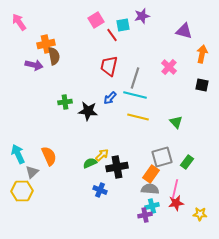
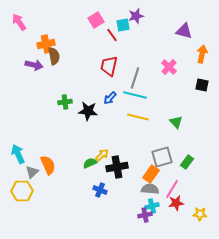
purple star: moved 6 px left
orange semicircle: moved 1 px left, 9 px down
pink line: moved 3 px left; rotated 18 degrees clockwise
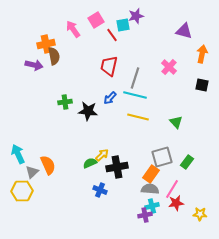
pink arrow: moved 54 px right, 7 px down
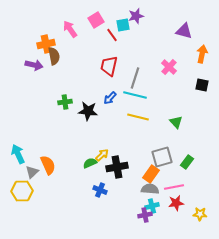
pink arrow: moved 3 px left
pink line: moved 2 px right, 2 px up; rotated 48 degrees clockwise
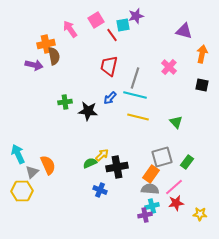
pink line: rotated 30 degrees counterclockwise
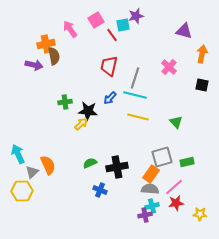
yellow arrow: moved 21 px left, 31 px up
green rectangle: rotated 40 degrees clockwise
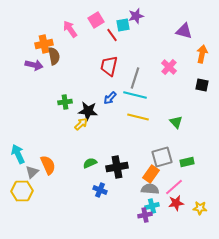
orange cross: moved 2 px left
yellow star: moved 6 px up
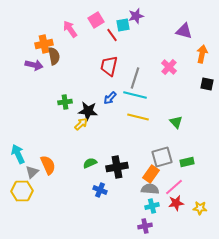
black square: moved 5 px right, 1 px up
purple cross: moved 11 px down
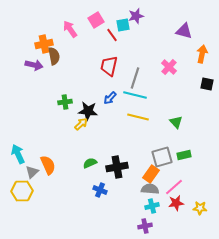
green rectangle: moved 3 px left, 7 px up
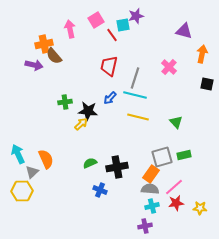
pink arrow: rotated 24 degrees clockwise
brown semicircle: rotated 150 degrees clockwise
orange semicircle: moved 2 px left, 6 px up
